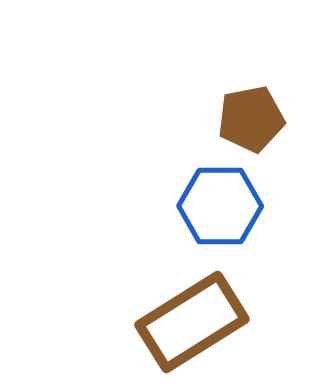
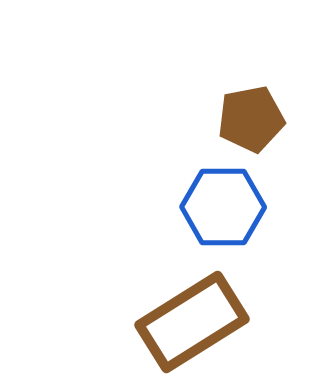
blue hexagon: moved 3 px right, 1 px down
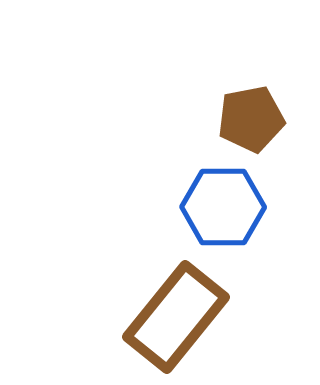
brown rectangle: moved 16 px left, 5 px up; rotated 19 degrees counterclockwise
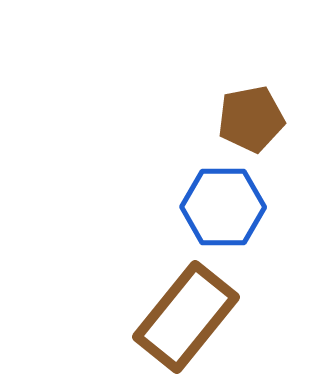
brown rectangle: moved 10 px right
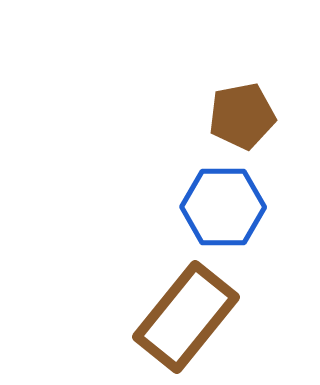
brown pentagon: moved 9 px left, 3 px up
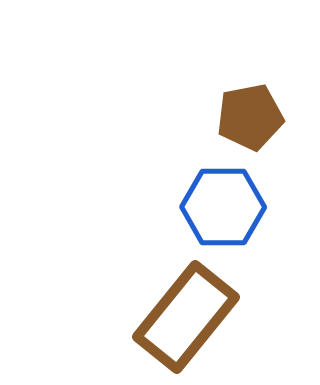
brown pentagon: moved 8 px right, 1 px down
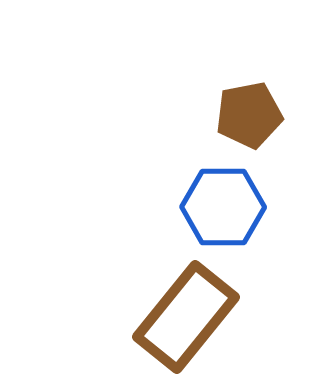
brown pentagon: moved 1 px left, 2 px up
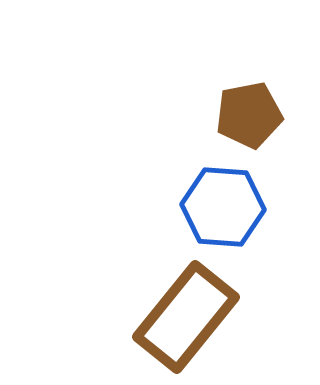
blue hexagon: rotated 4 degrees clockwise
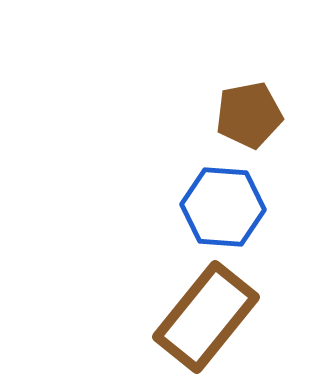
brown rectangle: moved 20 px right
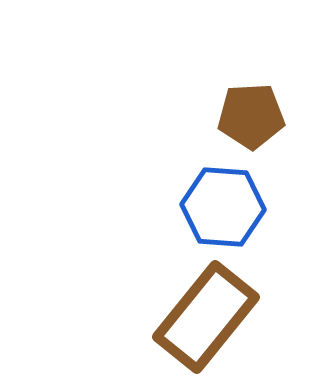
brown pentagon: moved 2 px right, 1 px down; rotated 8 degrees clockwise
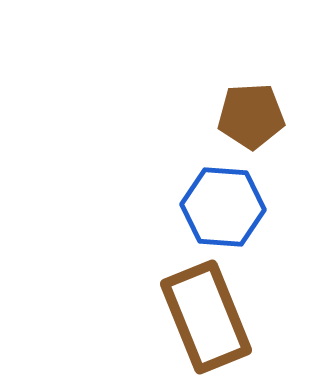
brown rectangle: rotated 61 degrees counterclockwise
